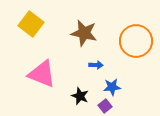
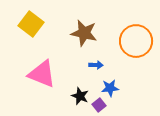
blue star: moved 2 px left, 1 px down
purple square: moved 6 px left, 1 px up
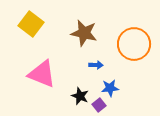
orange circle: moved 2 px left, 3 px down
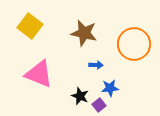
yellow square: moved 1 px left, 2 px down
pink triangle: moved 3 px left
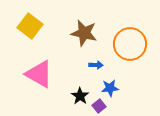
orange circle: moved 4 px left
pink triangle: rotated 8 degrees clockwise
black star: rotated 12 degrees clockwise
purple square: moved 1 px down
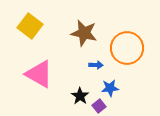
orange circle: moved 3 px left, 4 px down
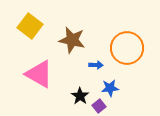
brown star: moved 12 px left, 7 px down
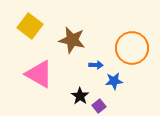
orange circle: moved 5 px right
blue star: moved 4 px right, 7 px up
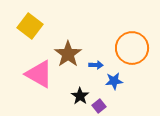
brown star: moved 4 px left, 14 px down; rotated 24 degrees clockwise
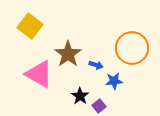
blue arrow: rotated 16 degrees clockwise
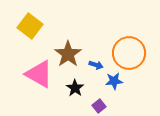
orange circle: moved 3 px left, 5 px down
black star: moved 5 px left, 8 px up
